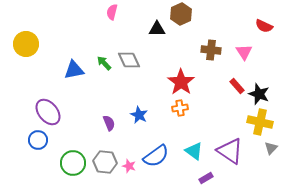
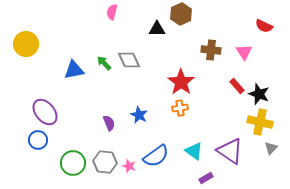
purple ellipse: moved 3 px left
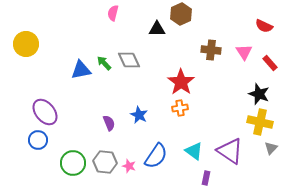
pink semicircle: moved 1 px right, 1 px down
blue triangle: moved 7 px right
red rectangle: moved 33 px right, 23 px up
blue semicircle: rotated 20 degrees counterclockwise
purple rectangle: rotated 48 degrees counterclockwise
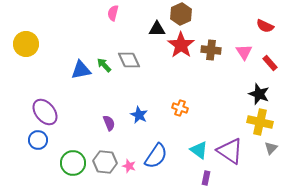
red semicircle: moved 1 px right
green arrow: moved 2 px down
red star: moved 37 px up
orange cross: rotated 28 degrees clockwise
cyan triangle: moved 5 px right, 1 px up
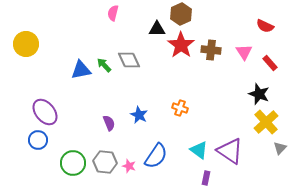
yellow cross: moved 6 px right; rotated 35 degrees clockwise
gray triangle: moved 9 px right
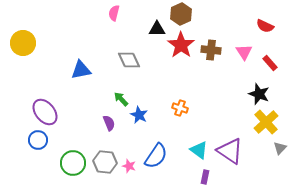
pink semicircle: moved 1 px right
yellow circle: moved 3 px left, 1 px up
green arrow: moved 17 px right, 34 px down
purple rectangle: moved 1 px left, 1 px up
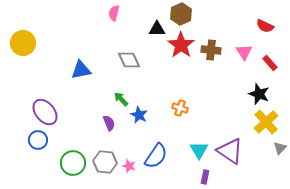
cyan triangle: rotated 24 degrees clockwise
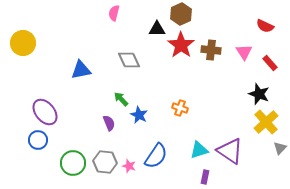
cyan triangle: rotated 42 degrees clockwise
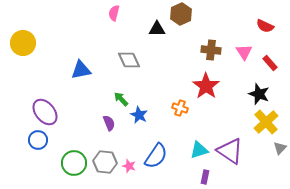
red star: moved 25 px right, 41 px down
green circle: moved 1 px right
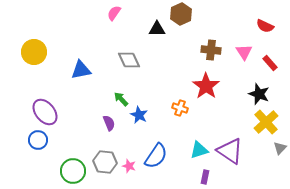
pink semicircle: rotated 21 degrees clockwise
yellow circle: moved 11 px right, 9 px down
green circle: moved 1 px left, 8 px down
